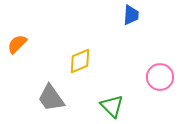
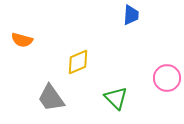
orange semicircle: moved 5 px right, 4 px up; rotated 120 degrees counterclockwise
yellow diamond: moved 2 px left, 1 px down
pink circle: moved 7 px right, 1 px down
green triangle: moved 4 px right, 8 px up
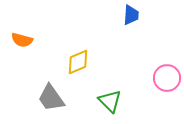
green triangle: moved 6 px left, 3 px down
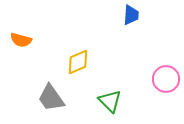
orange semicircle: moved 1 px left
pink circle: moved 1 px left, 1 px down
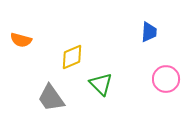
blue trapezoid: moved 18 px right, 17 px down
yellow diamond: moved 6 px left, 5 px up
green triangle: moved 9 px left, 17 px up
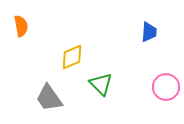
orange semicircle: moved 14 px up; rotated 115 degrees counterclockwise
pink circle: moved 8 px down
gray trapezoid: moved 2 px left
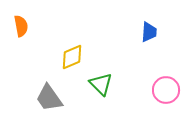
pink circle: moved 3 px down
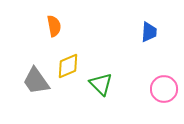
orange semicircle: moved 33 px right
yellow diamond: moved 4 px left, 9 px down
pink circle: moved 2 px left, 1 px up
gray trapezoid: moved 13 px left, 17 px up
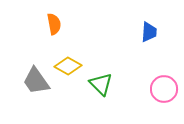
orange semicircle: moved 2 px up
yellow diamond: rotated 52 degrees clockwise
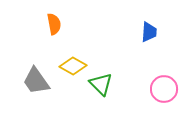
yellow diamond: moved 5 px right
